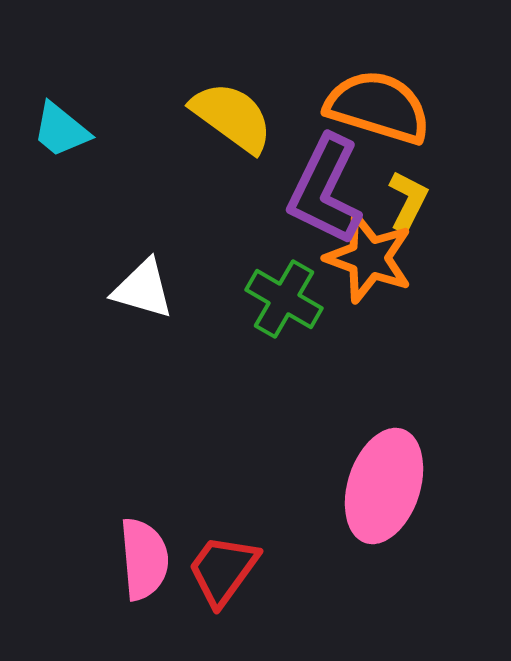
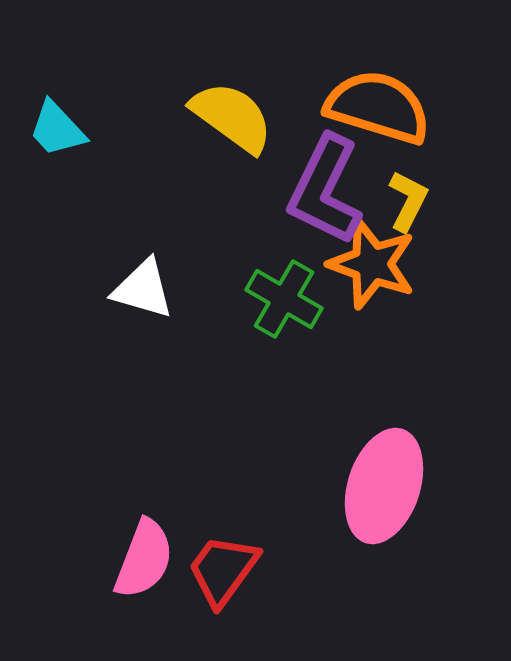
cyan trapezoid: moved 4 px left, 1 px up; rotated 8 degrees clockwise
orange star: moved 3 px right, 6 px down
pink semicircle: rotated 26 degrees clockwise
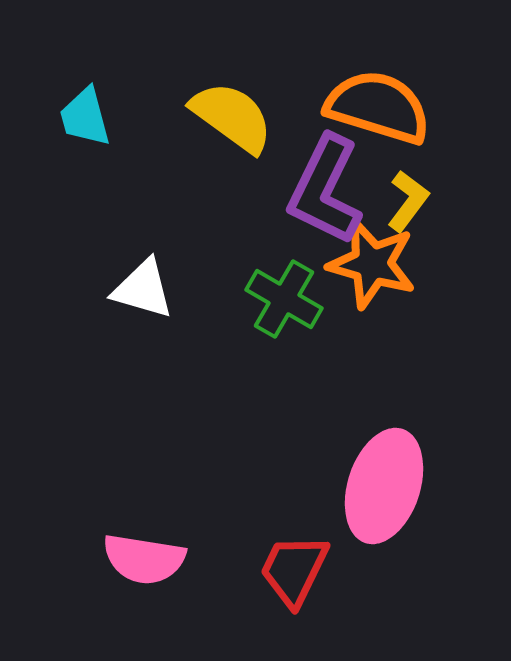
cyan trapezoid: moved 28 px right, 12 px up; rotated 28 degrees clockwise
yellow L-shape: rotated 10 degrees clockwise
orange star: rotated 4 degrees counterclockwise
pink semicircle: rotated 78 degrees clockwise
red trapezoid: moved 71 px right; rotated 10 degrees counterclockwise
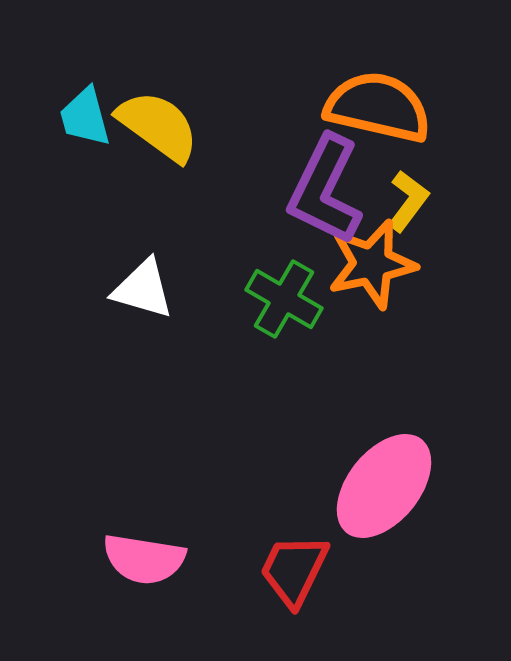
orange semicircle: rotated 4 degrees counterclockwise
yellow semicircle: moved 74 px left, 9 px down
orange star: rotated 28 degrees counterclockwise
pink ellipse: rotated 21 degrees clockwise
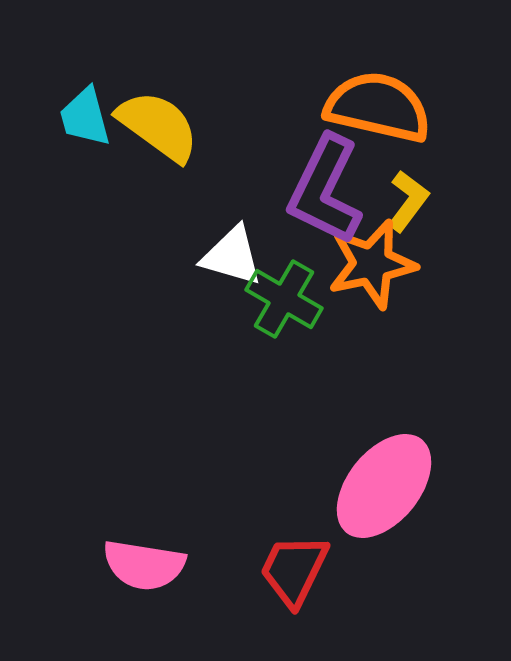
white triangle: moved 89 px right, 33 px up
pink semicircle: moved 6 px down
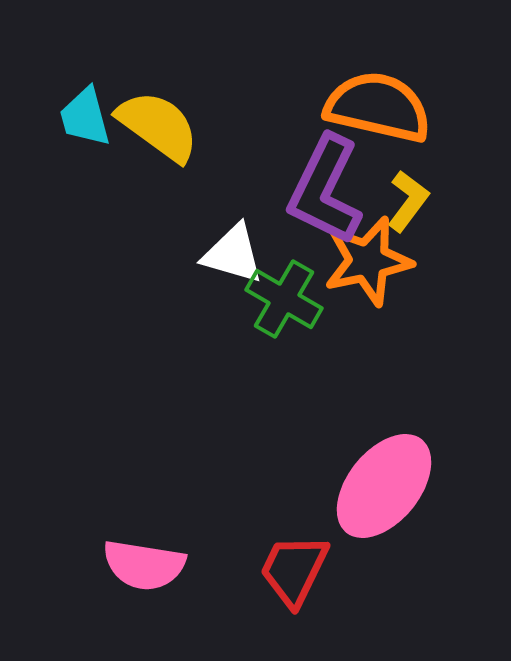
white triangle: moved 1 px right, 2 px up
orange star: moved 4 px left, 3 px up
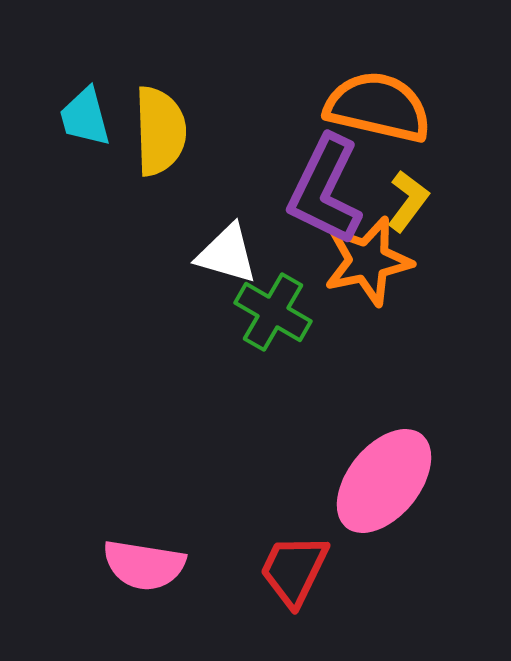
yellow semicircle: moved 2 px right, 5 px down; rotated 52 degrees clockwise
white triangle: moved 6 px left
green cross: moved 11 px left, 13 px down
pink ellipse: moved 5 px up
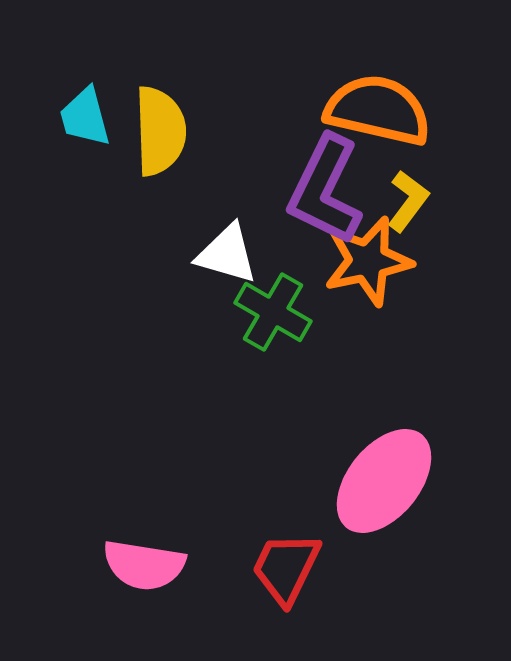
orange semicircle: moved 3 px down
red trapezoid: moved 8 px left, 2 px up
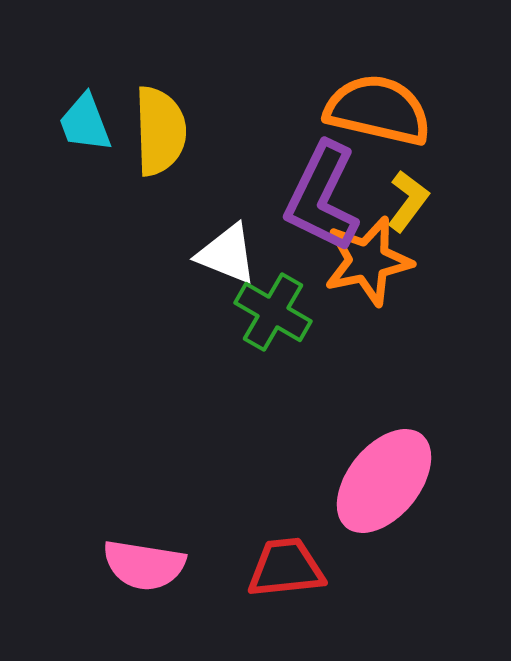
cyan trapezoid: moved 6 px down; rotated 6 degrees counterclockwise
purple L-shape: moved 3 px left, 7 px down
white triangle: rotated 6 degrees clockwise
red trapezoid: rotated 58 degrees clockwise
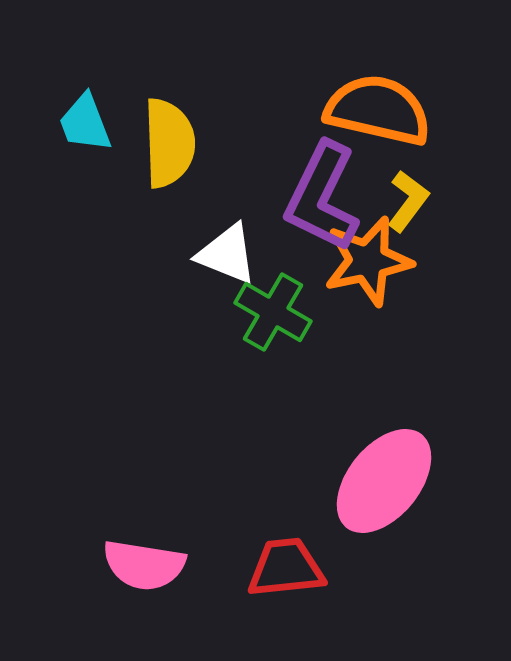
yellow semicircle: moved 9 px right, 12 px down
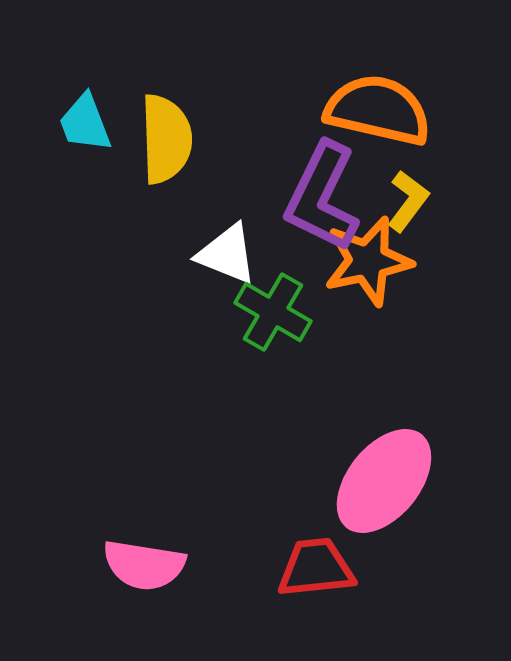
yellow semicircle: moved 3 px left, 4 px up
red trapezoid: moved 30 px right
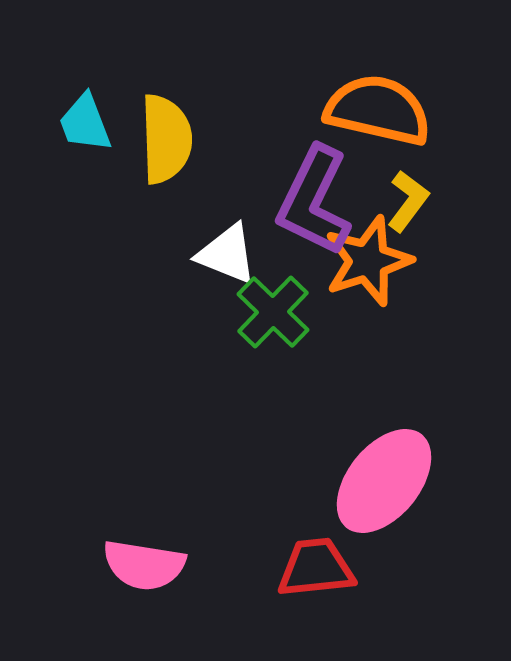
purple L-shape: moved 8 px left, 4 px down
orange star: rotated 6 degrees counterclockwise
green cross: rotated 14 degrees clockwise
